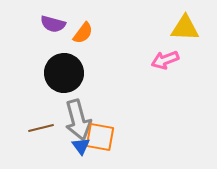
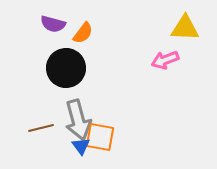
black circle: moved 2 px right, 5 px up
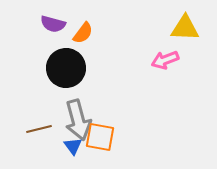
brown line: moved 2 px left, 1 px down
blue triangle: moved 8 px left
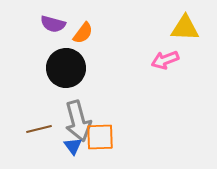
gray arrow: moved 1 px down
orange square: rotated 12 degrees counterclockwise
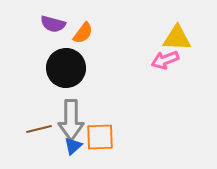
yellow triangle: moved 8 px left, 10 px down
gray arrow: moved 7 px left, 1 px up; rotated 15 degrees clockwise
blue triangle: rotated 24 degrees clockwise
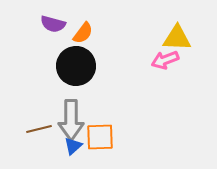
black circle: moved 10 px right, 2 px up
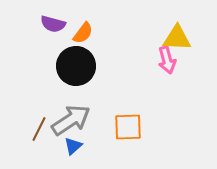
pink arrow: moved 2 px right; rotated 84 degrees counterclockwise
gray arrow: rotated 123 degrees counterclockwise
brown line: rotated 50 degrees counterclockwise
orange square: moved 28 px right, 10 px up
